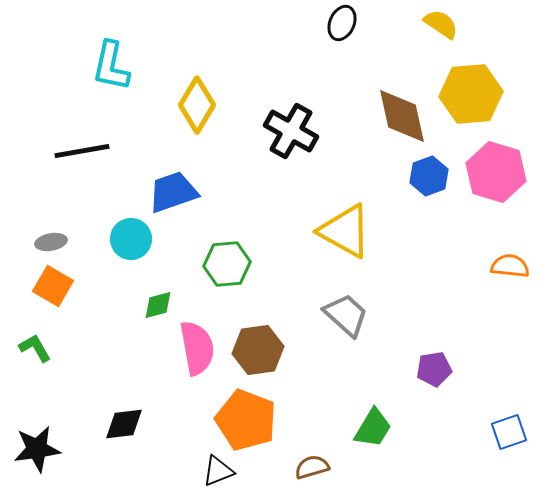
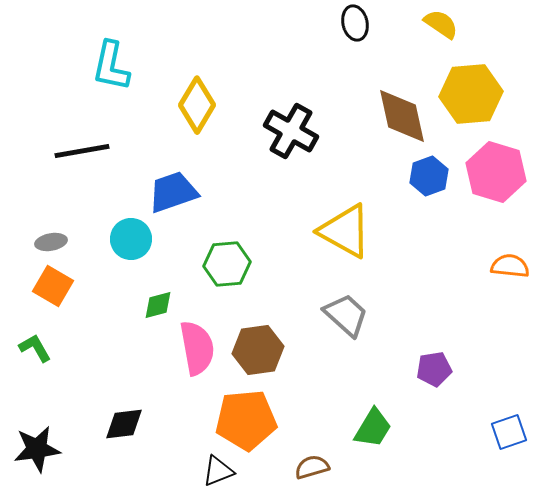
black ellipse: moved 13 px right; rotated 36 degrees counterclockwise
orange pentagon: rotated 26 degrees counterclockwise
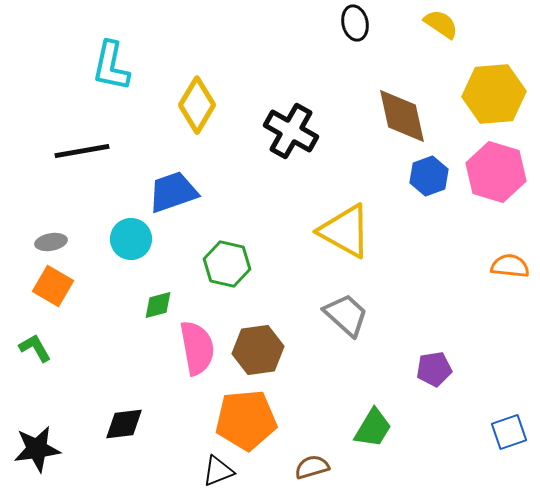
yellow hexagon: moved 23 px right
green hexagon: rotated 18 degrees clockwise
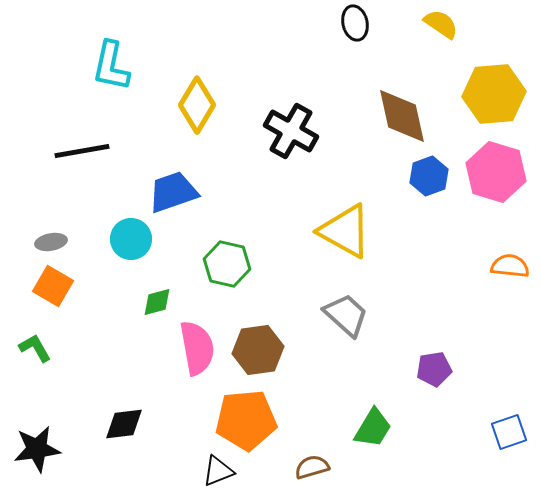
green diamond: moved 1 px left, 3 px up
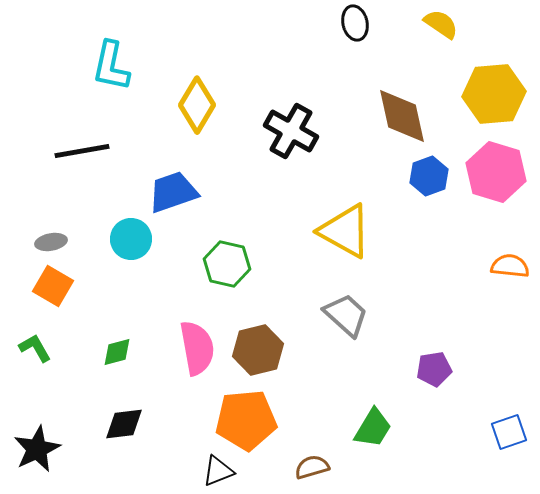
green diamond: moved 40 px left, 50 px down
brown hexagon: rotated 6 degrees counterclockwise
black star: rotated 18 degrees counterclockwise
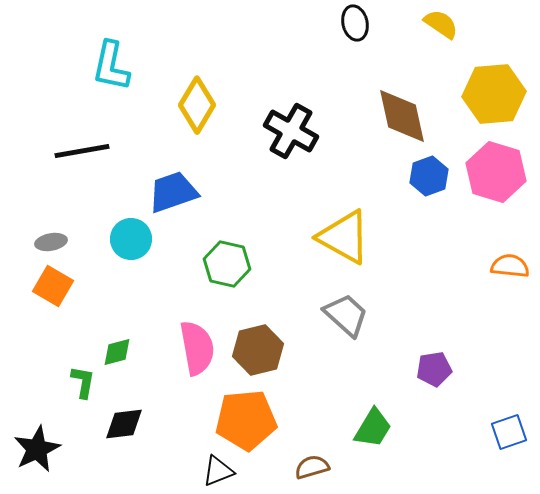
yellow triangle: moved 1 px left, 6 px down
green L-shape: moved 48 px right, 34 px down; rotated 40 degrees clockwise
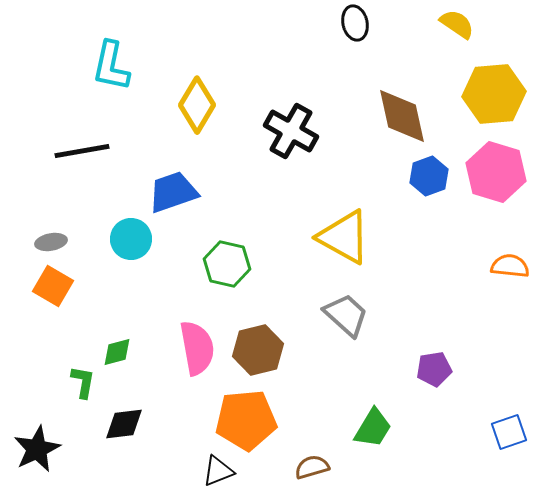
yellow semicircle: moved 16 px right
